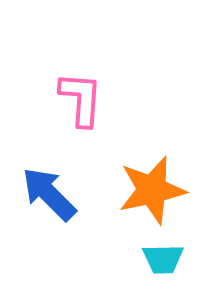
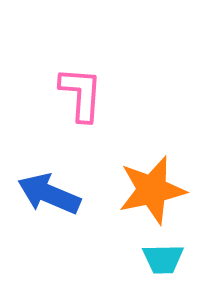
pink L-shape: moved 5 px up
blue arrow: rotated 22 degrees counterclockwise
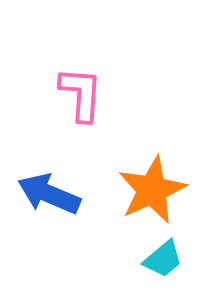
orange star: rotated 12 degrees counterclockwise
cyan trapezoid: rotated 39 degrees counterclockwise
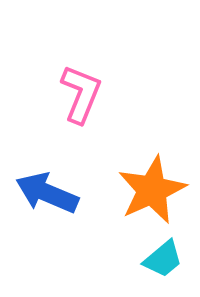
pink L-shape: rotated 18 degrees clockwise
blue arrow: moved 2 px left, 1 px up
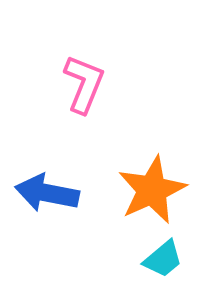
pink L-shape: moved 3 px right, 10 px up
blue arrow: rotated 12 degrees counterclockwise
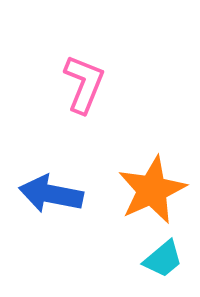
blue arrow: moved 4 px right, 1 px down
